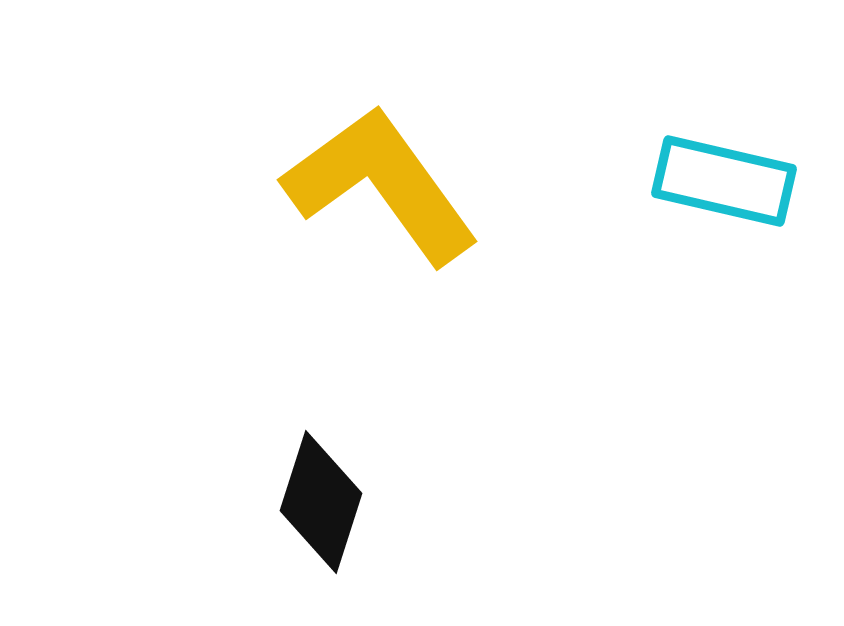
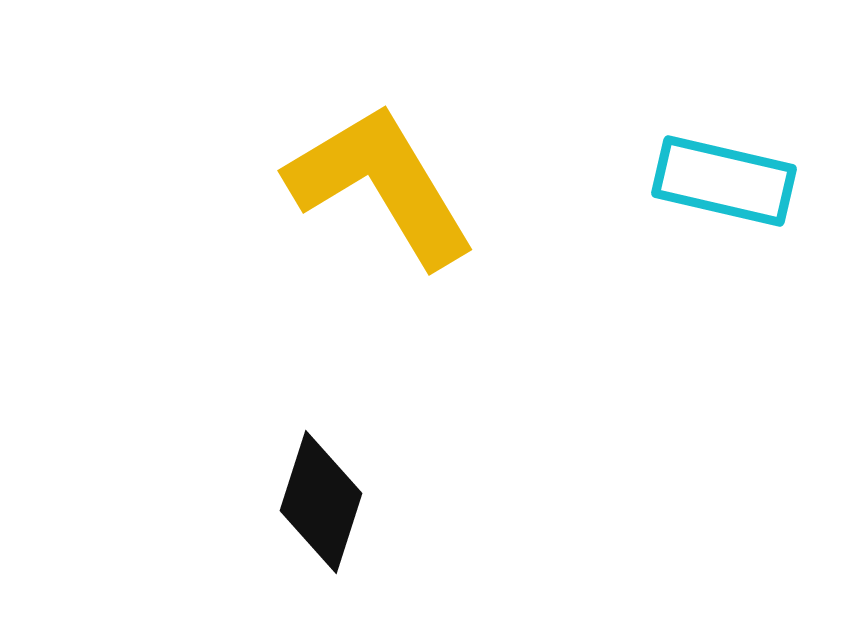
yellow L-shape: rotated 5 degrees clockwise
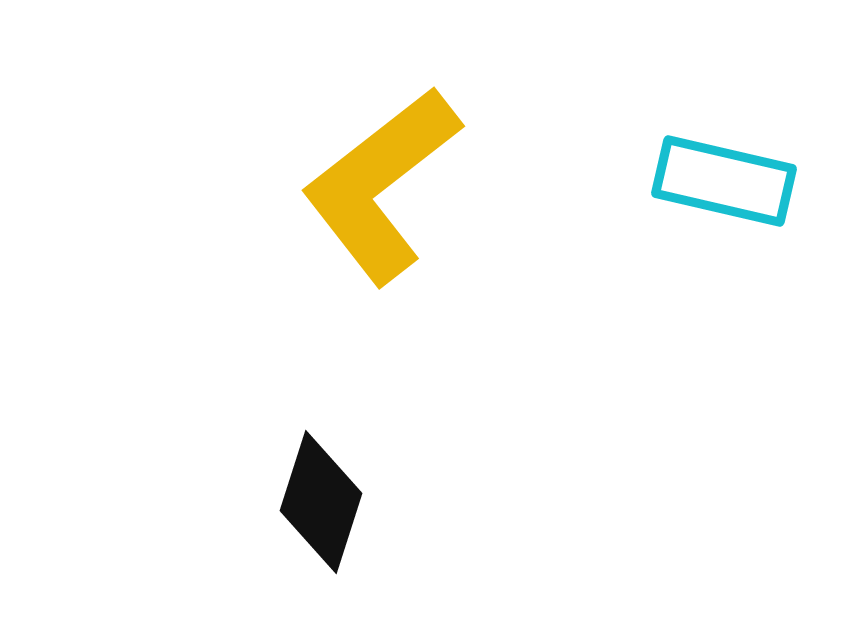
yellow L-shape: rotated 97 degrees counterclockwise
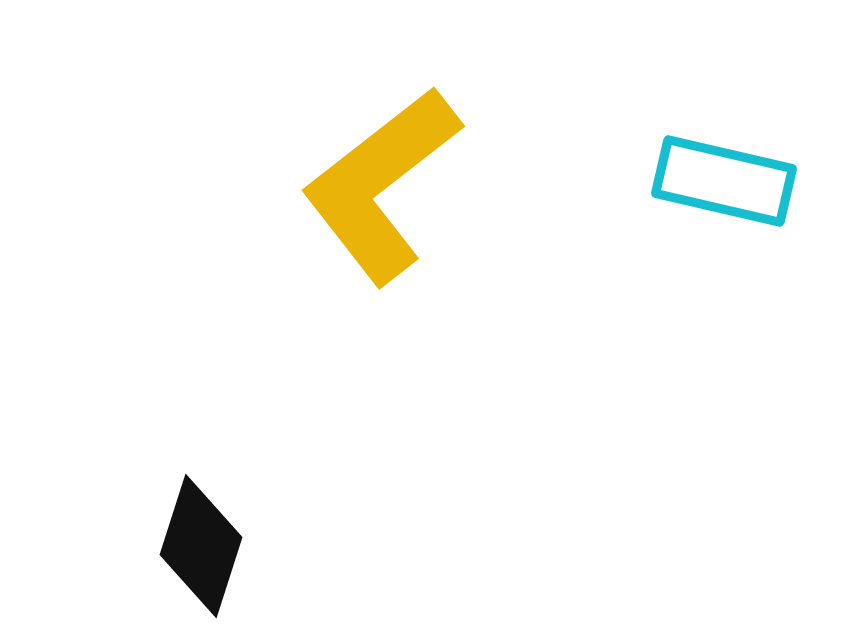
black diamond: moved 120 px left, 44 px down
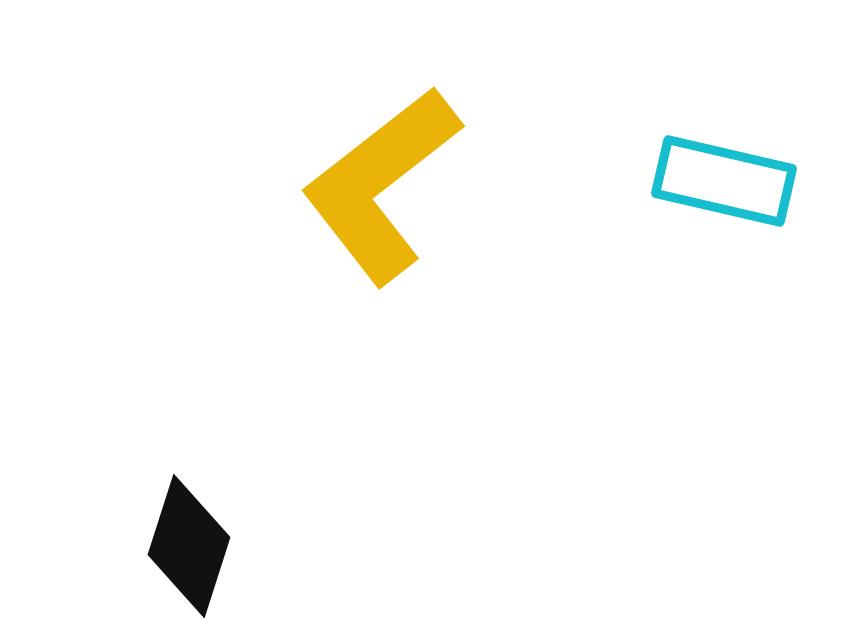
black diamond: moved 12 px left
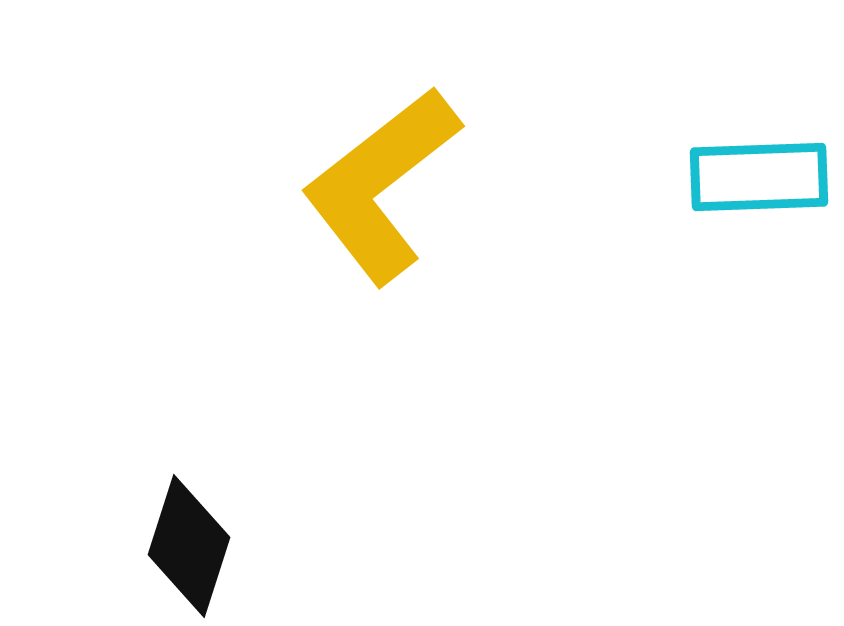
cyan rectangle: moved 35 px right, 4 px up; rotated 15 degrees counterclockwise
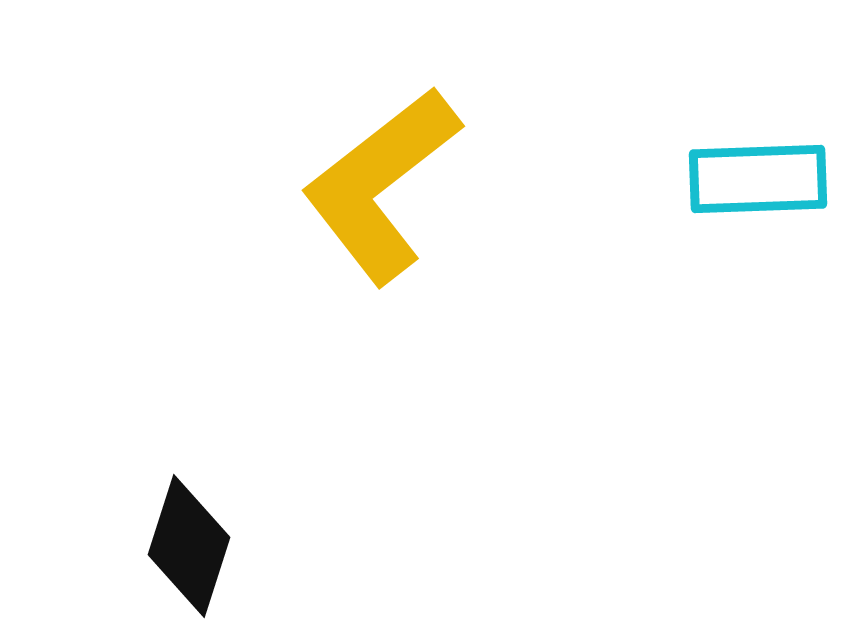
cyan rectangle: moved 1 px left, 2 px down
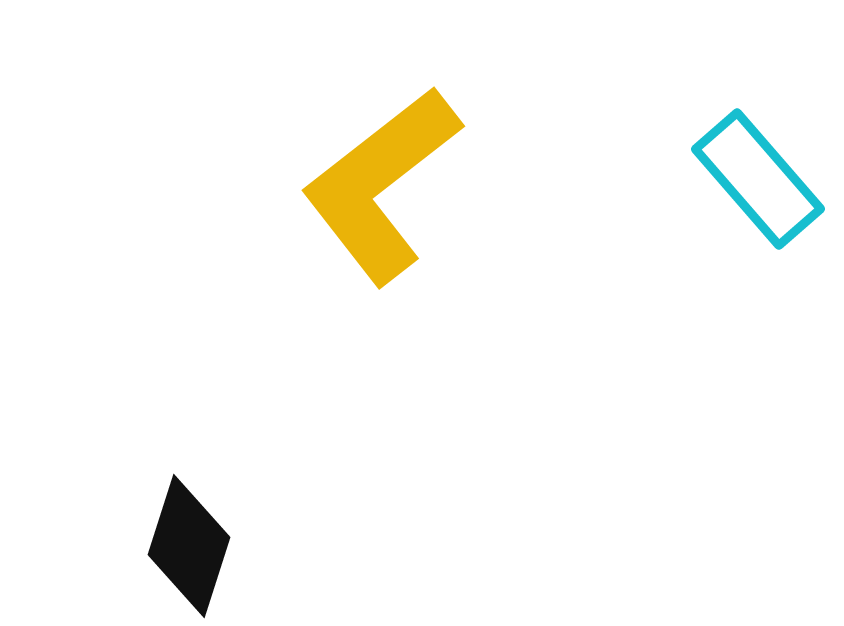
cyan rectangle: rotated 51 degrees clockwise
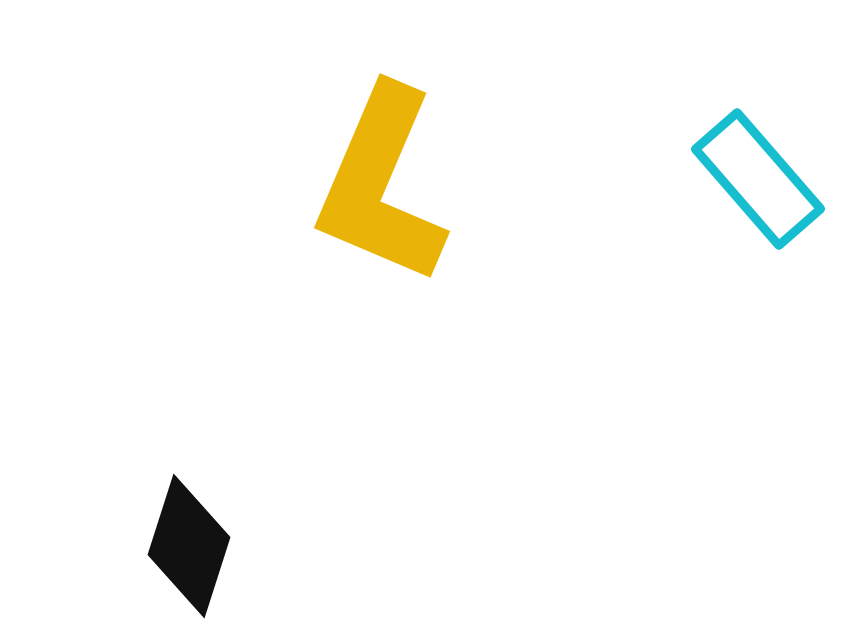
yellow L-shape: rotated 29 degrees counterclockwise
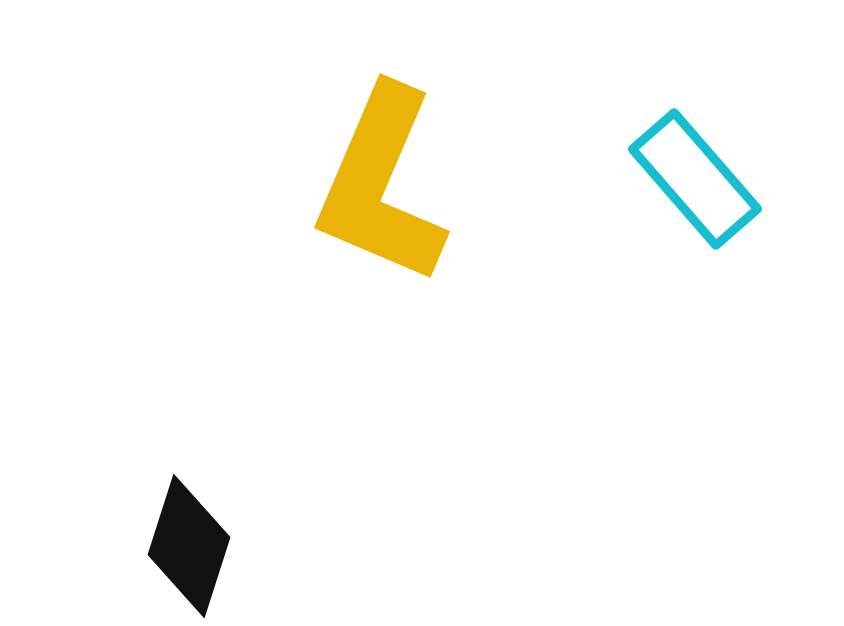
cyan rectangle: moved 63 px left
